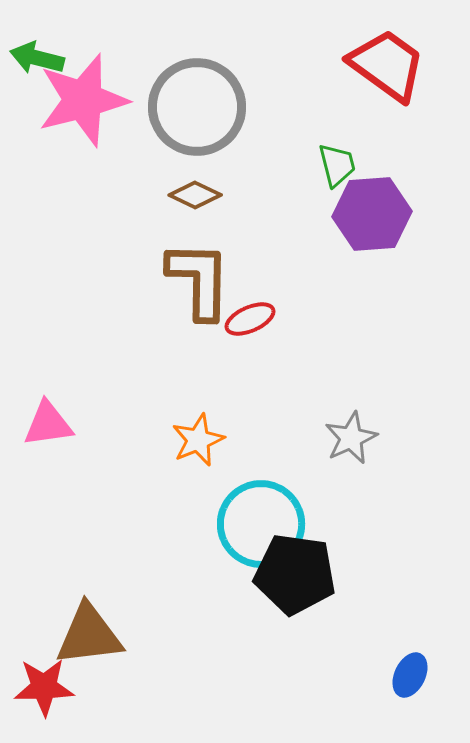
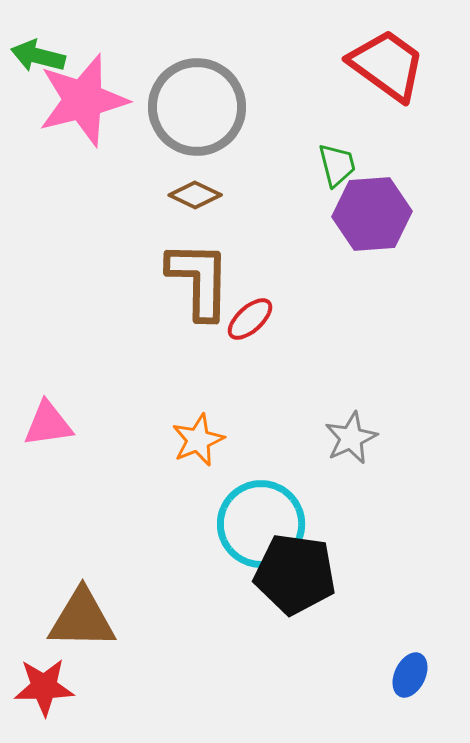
green arrow: moved 1 px right, 2 px up
red ellipse: rotated 18 degrees counterclockwise
brown triangle: moved 7 px left, 16 px up; rotated 8 degrees clockwise
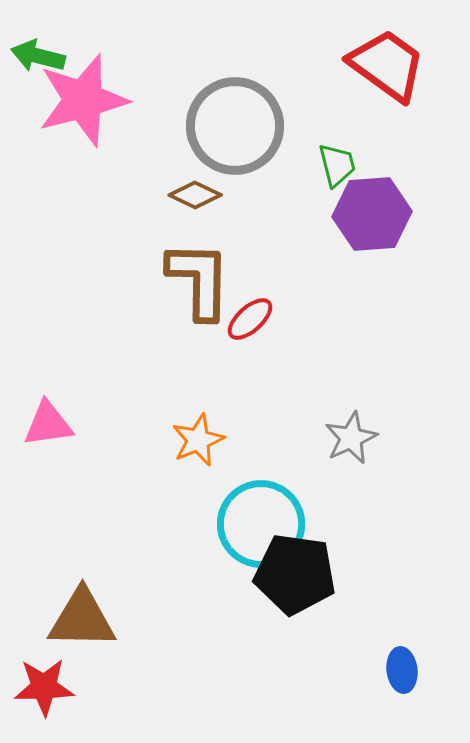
gray circle: moved 38 px right, 19 px down
blue ellipse: moved 8 px left, 5 px up; rotated 33 degrees counterclockwise
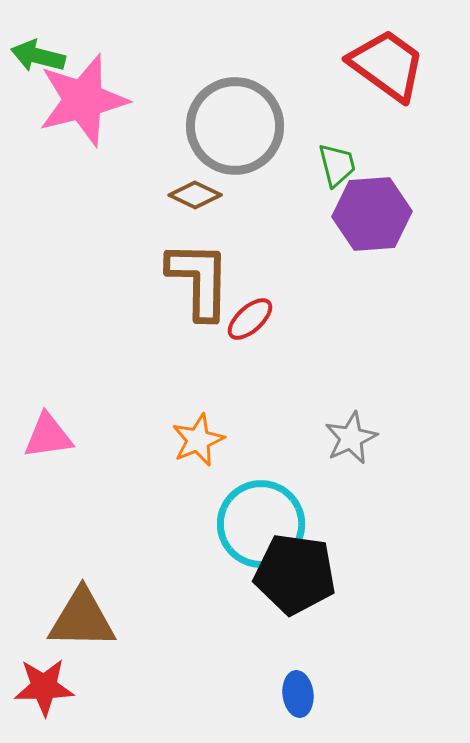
pink triangle: moved 12 px down
blue ellipse: moved 104 px left, 24 px down
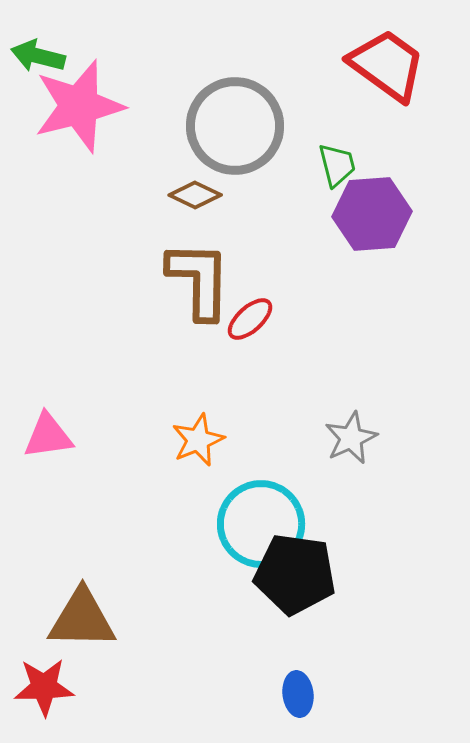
pink star: moved 4 px left, 6 px down
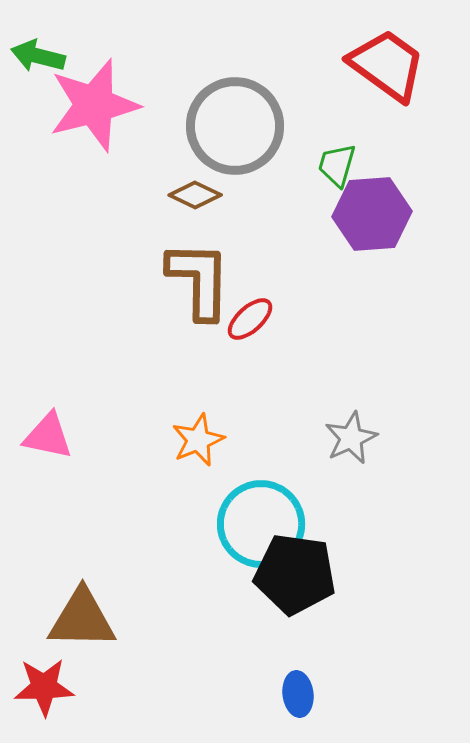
pink star: moved 15 px right, 1 px up
green trapezoid: rotated 150 degrees counterclockwise
pink triangle: rotated 20 degrees clockwise
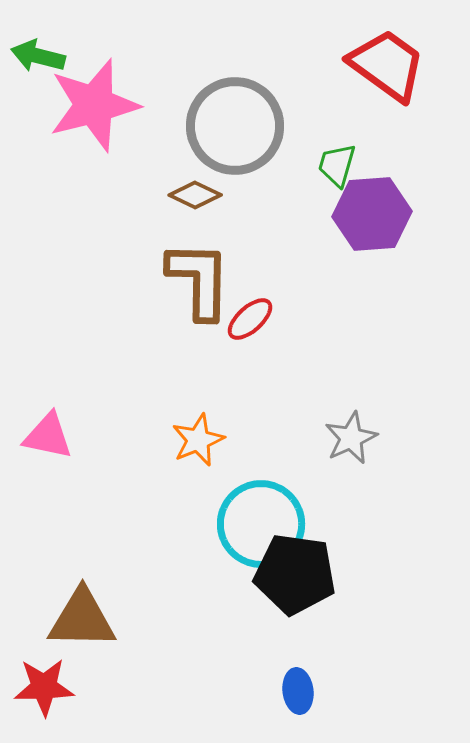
blue ellipse: moved 3 px up
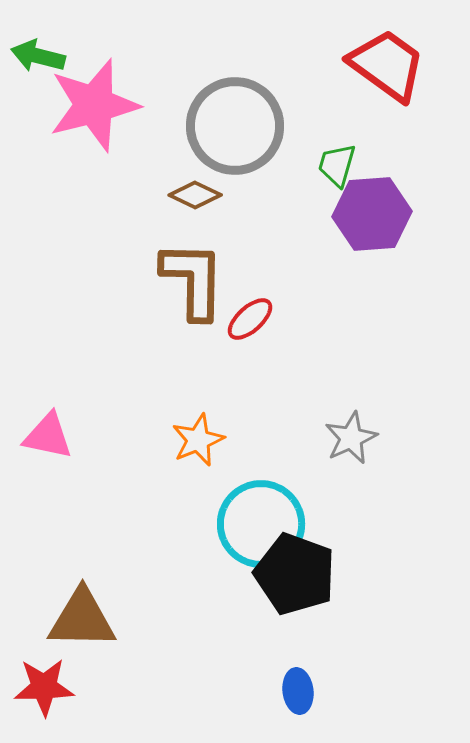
brown L-shape: moved 6 px left
black pentagon: rotated 12 degrees clockwise
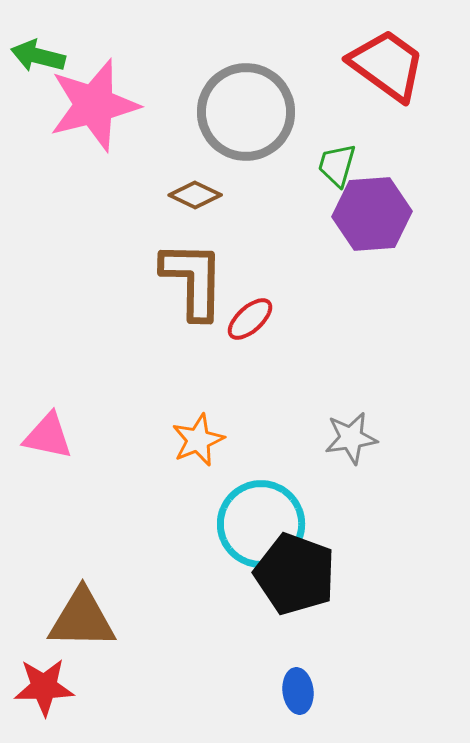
gray circle: moved 11 px right, 14 px up
gray star: rotated 16 degrees clockwise
